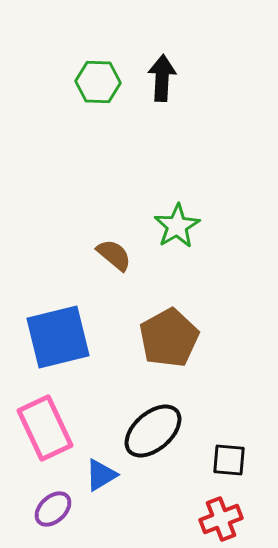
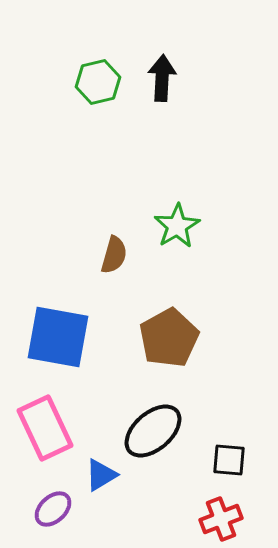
green hexagon: rotated 15 degrees counterclockwise
brown semicircle: rotated 66 degrees clockwise
blue square: rotated 24 degrees clockwise
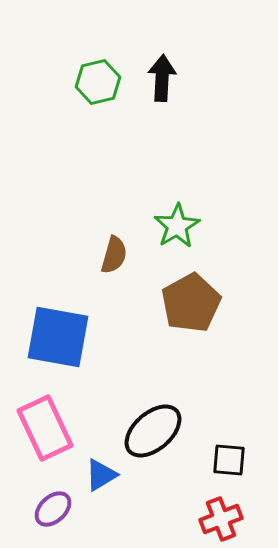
brown pentagon: moved 22 px right, 35 px up
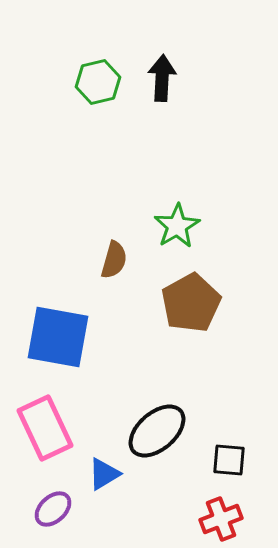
brown semicircle: moved 5 px down
black ellipse: moved 4 px right
blue triangle: moved 3 px right, 1 px up
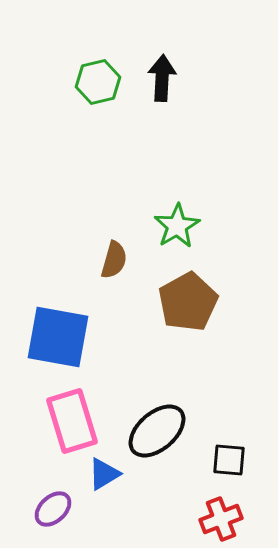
brown pentagon: moved 3 px left, 1 px up
pink rectangle: moved 27 px right, 7 px up; rotated 8 degrees clockwise
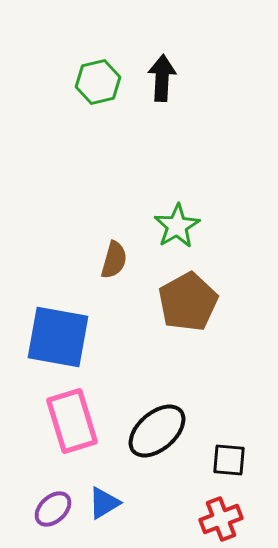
blue triangle: moved 29 px down
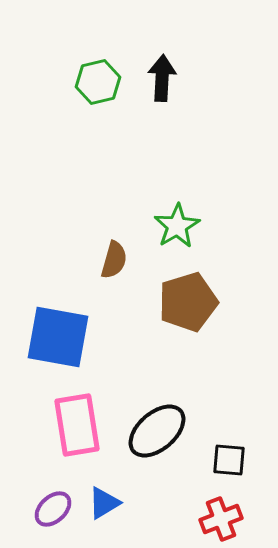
brown pentagon: rotated 12 degrees clockwise
pink rectangle: moved 5 px right, 4 px down; rotated 8 degrees clockwise
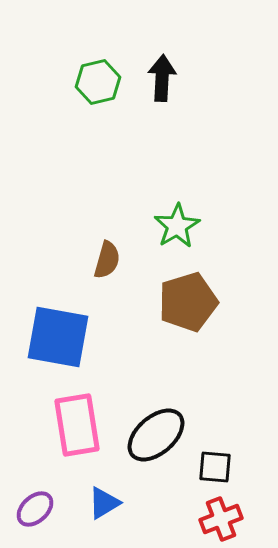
brown semicircle: moved 7 px left
black ellipse: moved 1 px left, 4 px down
black square: moved 14 px left, 7 px down
purple ellipse: moved 18 px left
